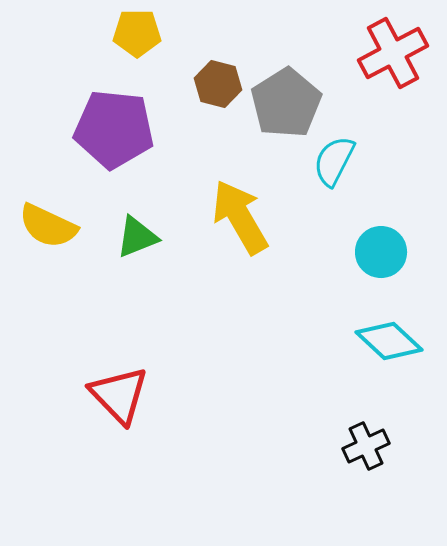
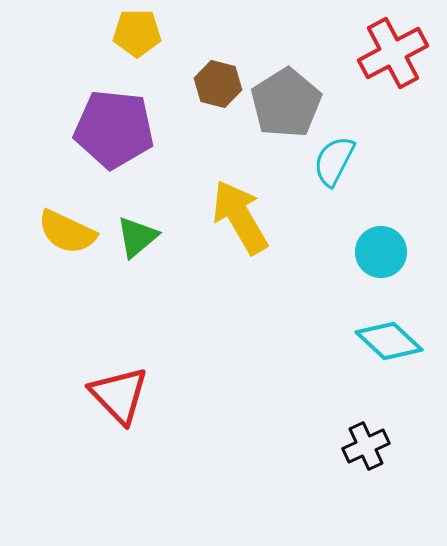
yellow semicircle: moved 19 px right, 6 px down
green triangle: rotated 18 degrees counterclockwise
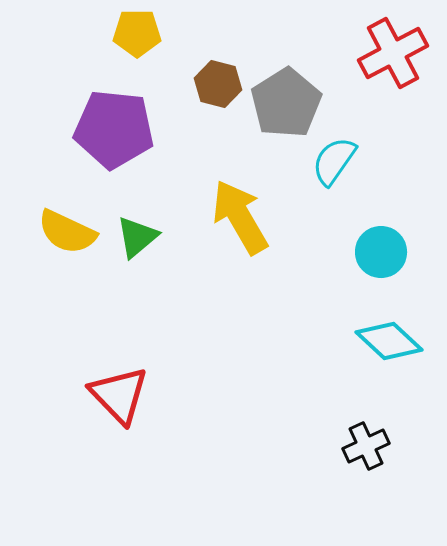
cyan semicircle: rotated 8 degrees clockwise
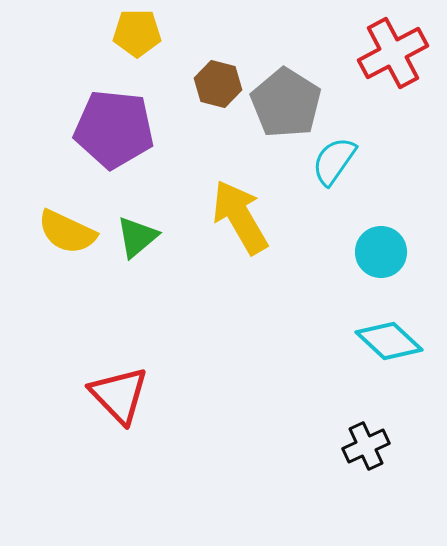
gray pentagon: rotated 8 degrees counterclockwise
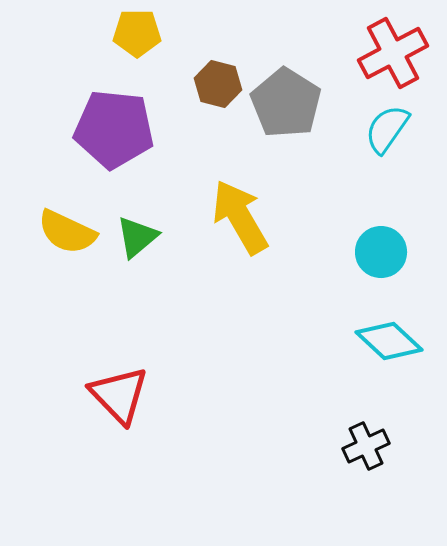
cyan semicircle: moved 53 px right, 32 px up
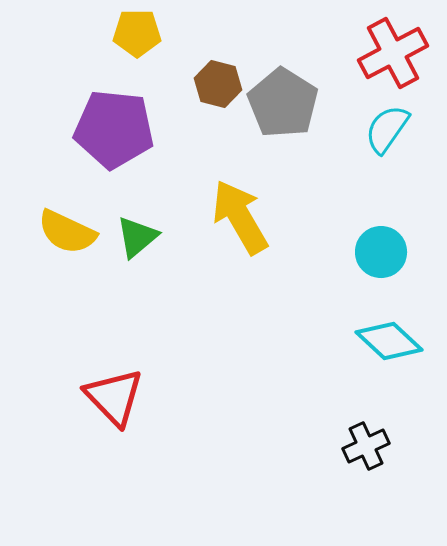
gray pentagon: moved 3 px left
red triangle: moved 5 px left, 2 px down
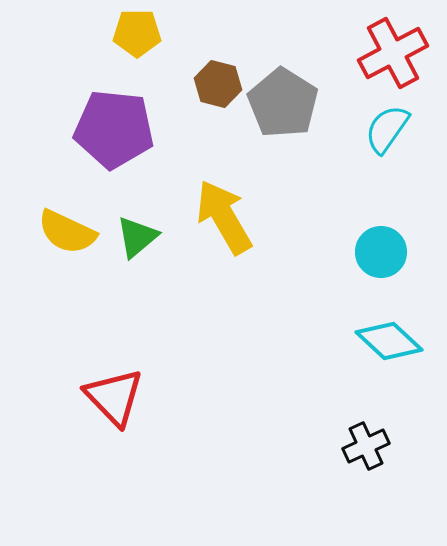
yellow arrow: moved 16 px left
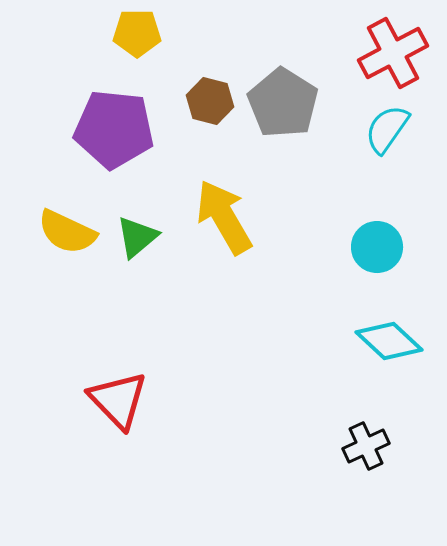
brown hexagon: moved 8 px left, 17 px down
cyan circle: moved 4 px left, 5 px up
red triangle: moved 4 px right, 3 px down
